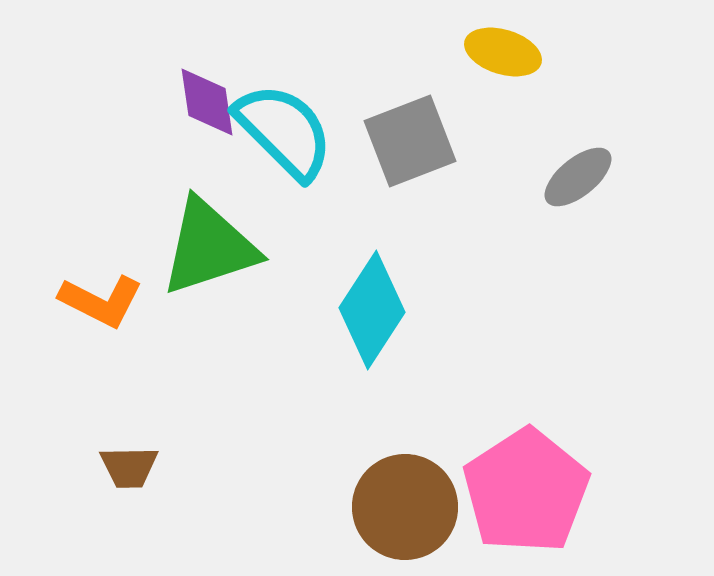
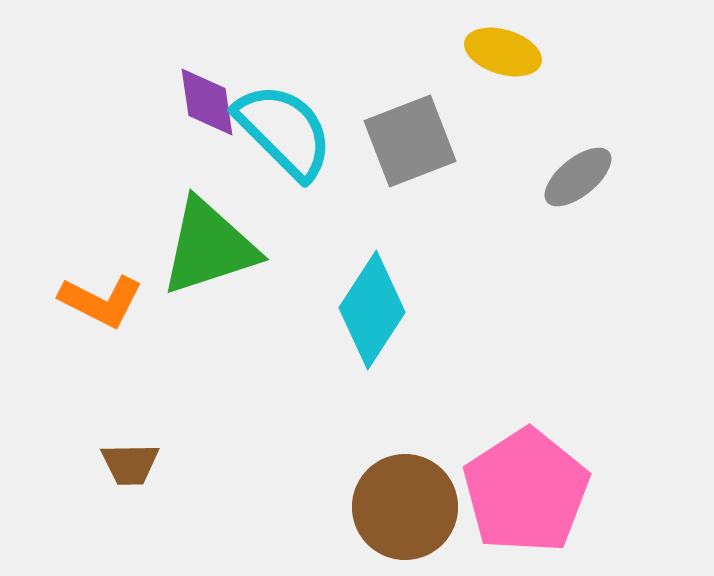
brown trapezoid: moved 1 px right, 3 px up
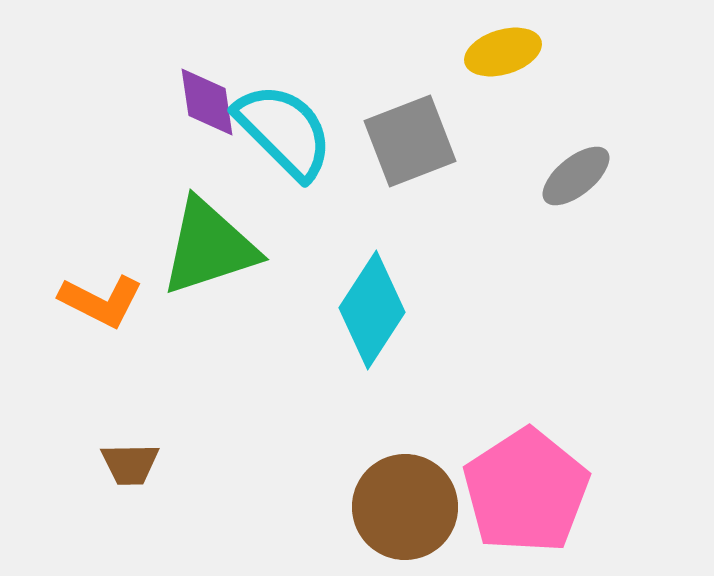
yellow ellipse: rotated 34 degrees counterclockwise
gray ellipse: moved 2 px left, 1 px up
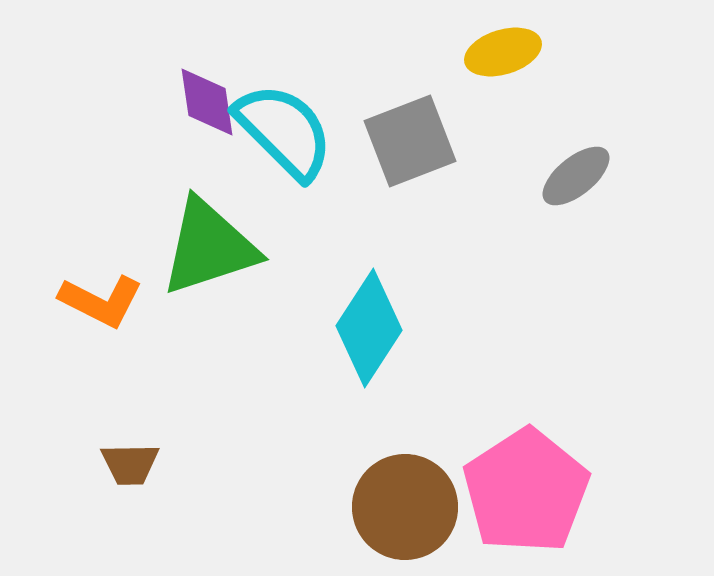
cyan diamond: moved 3 px left, 18 px down
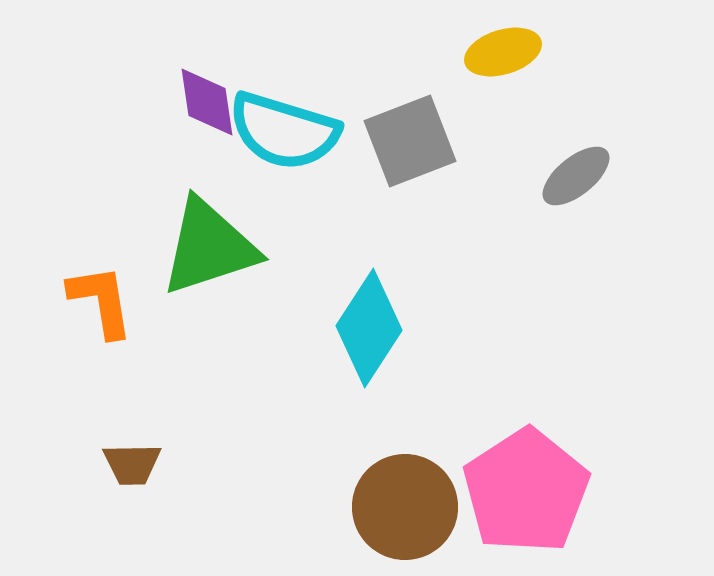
cyan semicircle: rotated 152 degrees clockwise
orange L-shape: rotated 126 degrees counterclockwise
brown trapezoid: moved 2 px right
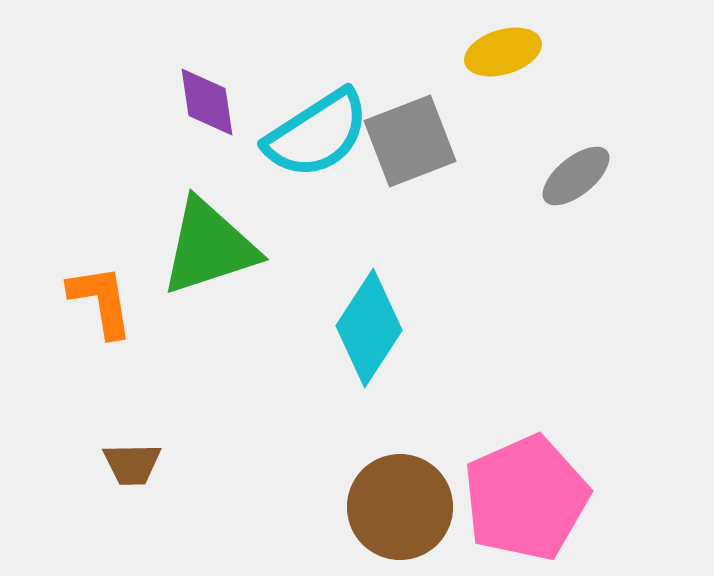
cyan semicircle: moved 33 px right, 3 px down; rotated 50 degrees counterclockwise
pink pentagon: moved 7 px down; rotated 9 degrees clockwise
brown circle: moved 5 px left
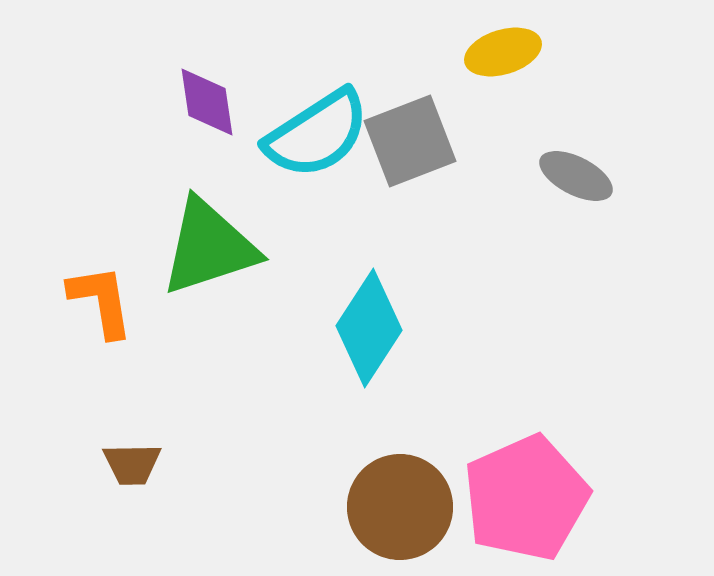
gray ellipse: rotated 66 degrees clockwise
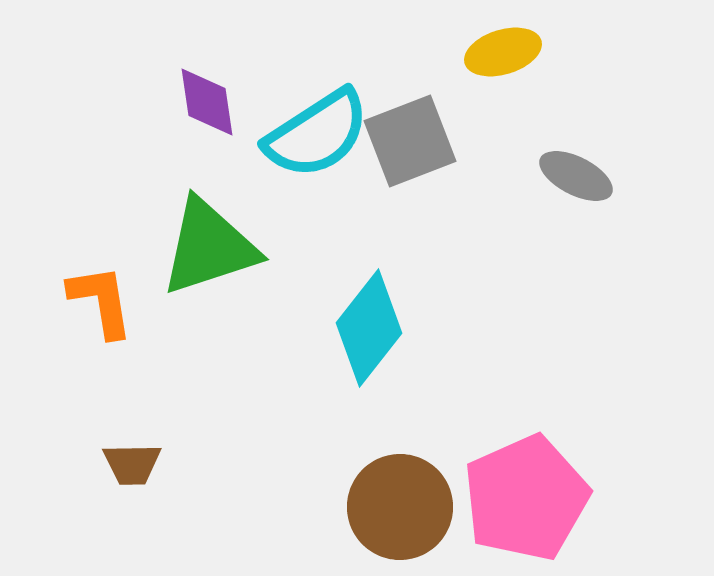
cyan diamond: rotated 5 degrees clockwise
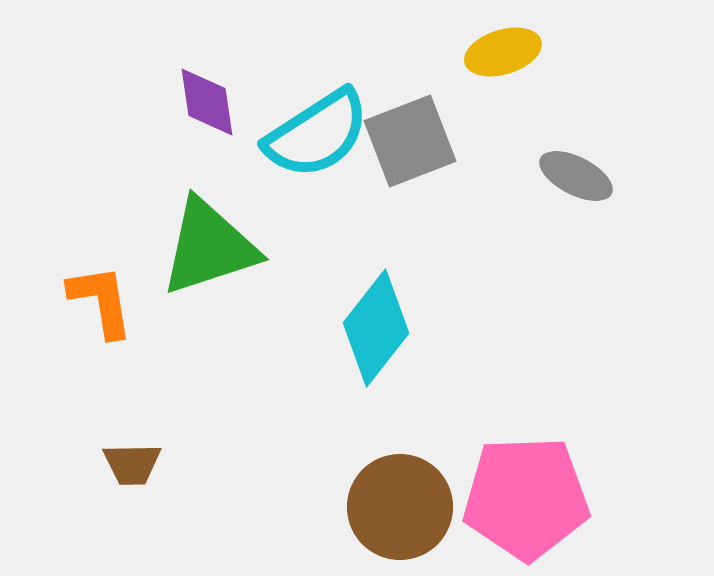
cyan diamond: moved 7 px right
pink pentagon: rotated 22 degrees clockwise
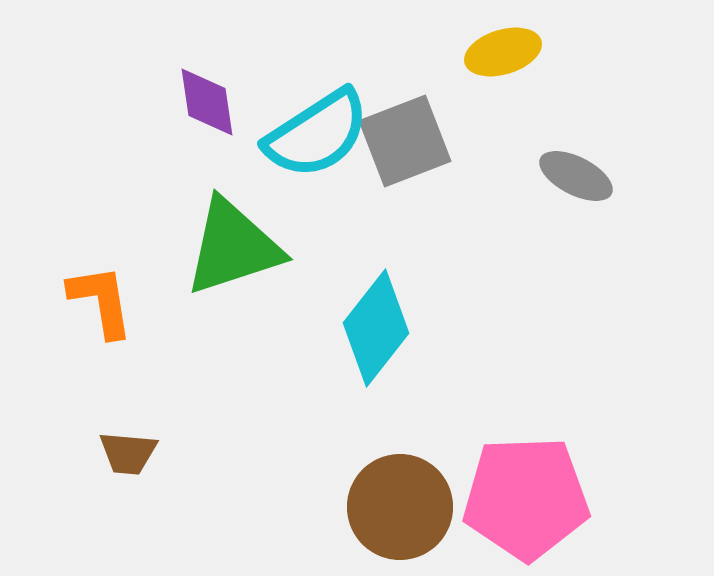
gray square: moved 5 px left
green triangle: moved 24 px right
brown trapezoid: moved 4 px left, 11 px up; rotated 6 degrees clockwise
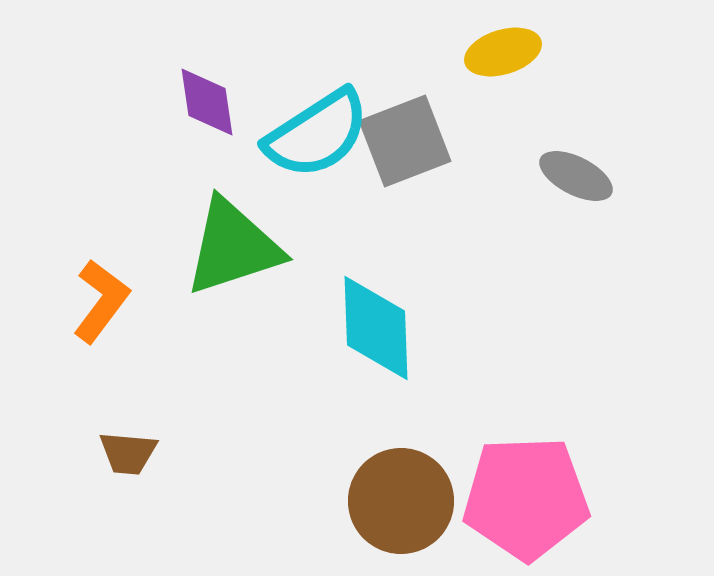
orange L-shape: rotated 46 degrees clockwise
cyan diamond: rotated 40 degrees counterclockwise
brown circle: moved 1 px right, 6 px up
